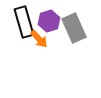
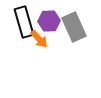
purple hexagon: rotated 15 degrees clockwise
gray rectangle: moved 1 px up
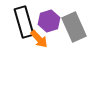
purple hexagon: rotated 15 degrees counterclockwise
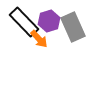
black rectangle: rotated 28 degrees counterclockwise
gray rectangle: moved 1 px left
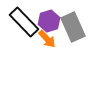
orange arrow: moved 8 px right
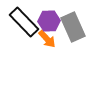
purple hexagon: rotated 15 degrees clockwise
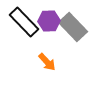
gray rectangle: rotated 20 degrees counterclockwise
orange arrow: moved 23 px down
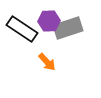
black rectangle: moved 2 px left, 7 px down; rotated 12 degrees counterclockwise
gray rectangle: moved 5 px left, 1 px down; rotated 64 degrees counterclockwise
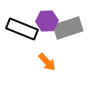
purple hexagon: moved 2 px left
black rectangle: rotated 12 degrees counterclockwise
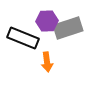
black rectangle: moved 1 px right, 9 px down
orange arrow: rotated 36 degrees clockwise
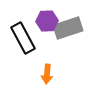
black rectangle: rotated 40 degrees clockwise
orange arrow: moved 12 px down; rotated 12 degrees clockwise
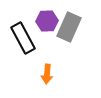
gray rectangle: moved 1 px right, 1 px up; rotated 48 degrees counterclockwise
